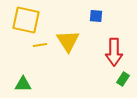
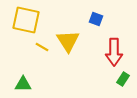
blue square: moved 3 px down; rotated 16 degrees clockwise
yellow line: moved 2 px right, 2 px down; rotated 40 degrees clockwise
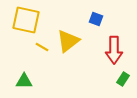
yellow triangle: rotated 25 degrees clockwise
red arrow: moved 2 px up
green triangle: moved 1 px right, 3 px up
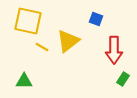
yellow square: moved 2 px right, 1 px down
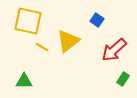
blue square: moved 1 px right, 1 px down; rotated 16 degrees clockwise
red arrow: rotated 48 degrees clockwise
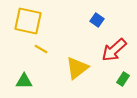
yellow triangle: moved 9 px right, 27 px down
yellow line: moved 1 px left, 2 px down
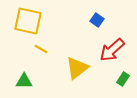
red arrow: moved 2 px left
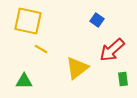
green rectangle: rotated 40 degrees counterclockwise
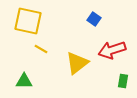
blue square: moved 3 px left, 1 px up
red arrow: rotated 24 degrees clockwise
yellow triangle: moved 5 px up
green rectangle: moved 2 px down; rotated 16 degrees clockwise
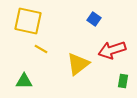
yellow triangle: moved 1 px right, 1 px down
